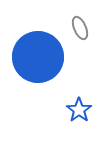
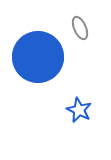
blue star: rotated 10 degrees counterclockwise
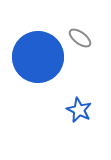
gray ellipse: moved 10 px down; rotated 30 degrees counterclockwise
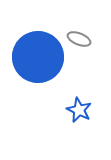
gray ellipse: moved 1 px left, 1 px down; rotated 15 degrees counterclockwise
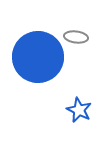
gray ellipse: moved 3 px left, 2 px up; rotated 15 degrees counterclockwise
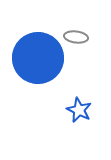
blue circle: moved 1 px down
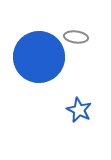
blue circle: moved 1 px right, 1 px up
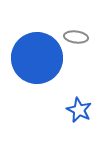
blue circle: moved 2 px left, 1 px down
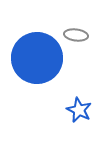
gray ellipse: moved 2 px up
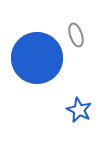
gray ellipse: rotated 65 degrees clockwise
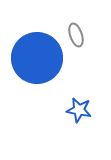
blue star: rotated 15 degrees counterclockwise
